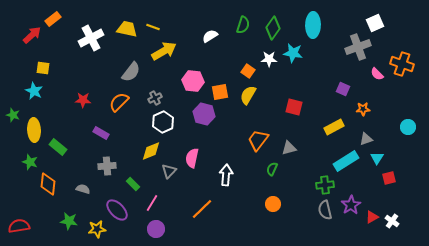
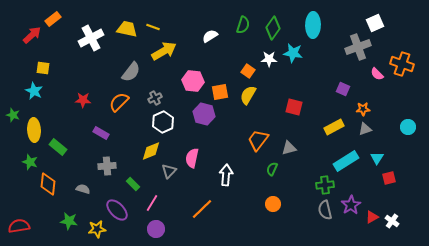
gray triangle at (366, 139): moved 1 px left, 10 px up
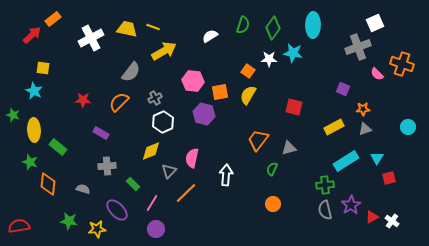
orange line at (202, 209): moved 16 px left, 16 px up
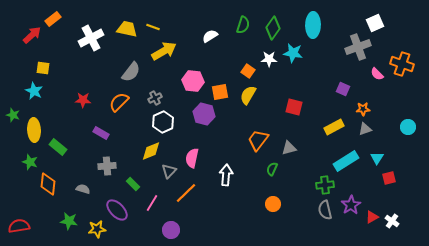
purple circle at (156, 229): moved 15 px right, 1 px down
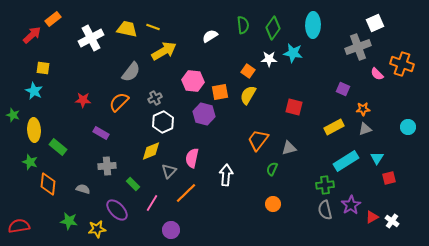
green semicircle at (243, 25): rotated 24 degrees counterclockwise
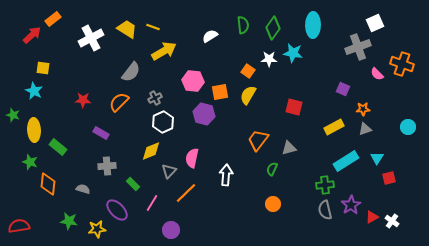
yellow trapezoid at (127, 29): rotated 20 degrees clockwise
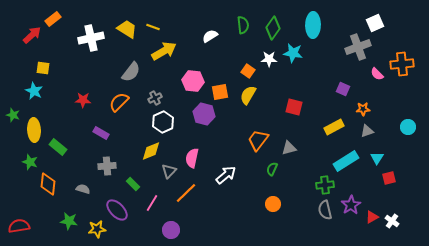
white cross at (91, 38): rotated 15 degrees clockwise
orange cross at (402, 64): rotated 25 degrees counterclockwise
gray triangle at (365, 129): moved 2 px right, 2 px down
white arrow at (226, 175): rotated 45 degrees clockwise
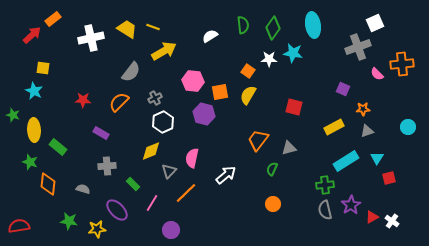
cyan ellipse at (313, 25): rotated 10 degrees counterclockwise
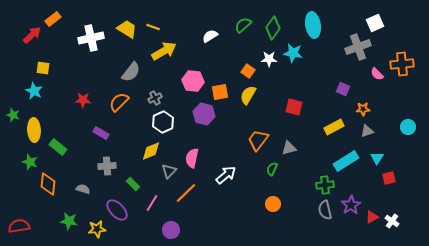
green semicircle at (243, 25): rotated 126 degrees counterclockwise
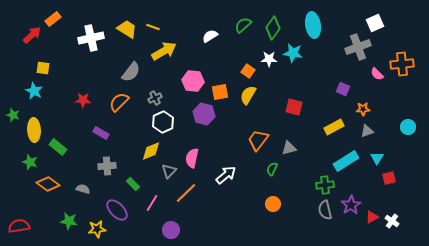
orange diamond at (48, 184): rotated 60 degrees counterclockwise
